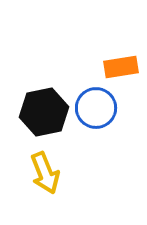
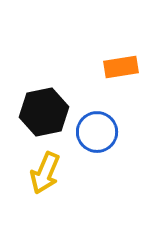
blue circle: moved 1 px right, 24 px down
yellow arrow: rotated 45 degrees clockwise
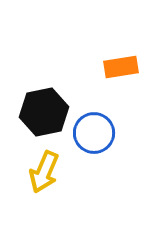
blue circle: moved 3 px left, 1 px down
yellow arrow: moved 1 px left, 1 px up
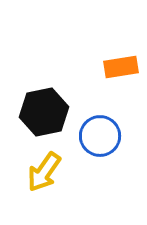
blue circle: moved 6 px right, 3 px down
yellow arrow: rotated 12 degrees clockwise
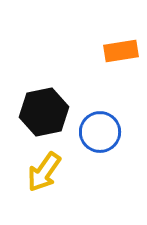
orange rectangle: moved 16 px up
blue circle: moved 4 px up
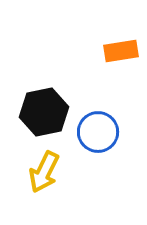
blue circle: moved 2 px left
yellow arrow: rotated 9 degrees counterclockwise
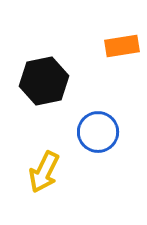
orange rectangle: moved 1 px right, 5 px up
black hexagon: moved 31 px up
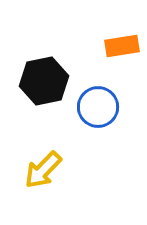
blue circle: moved 25 px up
yellow arrow: moved 1 px left, 2 px up; rotated 18 degrees clockwise
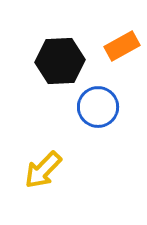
orange rectangle: rotated 20 degrees counterclockwise
black hexagon: moved 16 px right, 20 px up; rotated 9 degrees clockwise
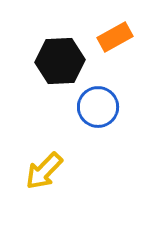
orange rectangle: moved 7 px left, 9 px up
yellow arrow: moved 1 px right, 1 px down
